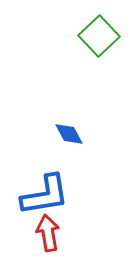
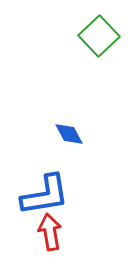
red arrow: moved 2 px right, 1 px up
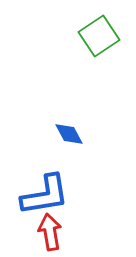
green square: rotated 9 degrees clockwise
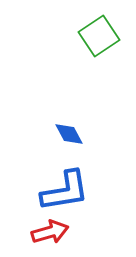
blue L-shape: moved 20 px right, 4 px up
red arrow: rotated 84 degrees clockwise
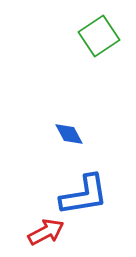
blue L-shape: moved 19 px right, 4 px down
red arrow: moved 4 px left; rotated 12 degrees counterclockwise
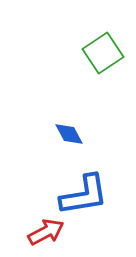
green square: moved 4 px right, 17 px down
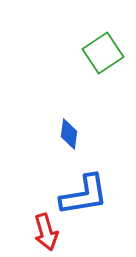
blue diamond: rotated 36 degrees clockwise
red arrow: rotated 102 degrees clockwise
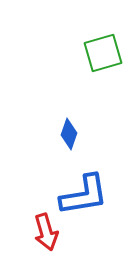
green square: rotated 18 degrees clockwise
blue diamond: rotated 12 degrees clockwise
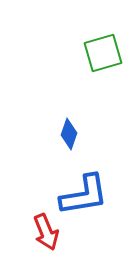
red arrow: rotated 6 degrees counterclockwise
